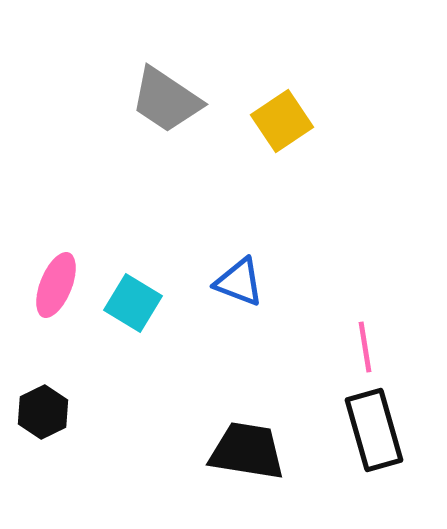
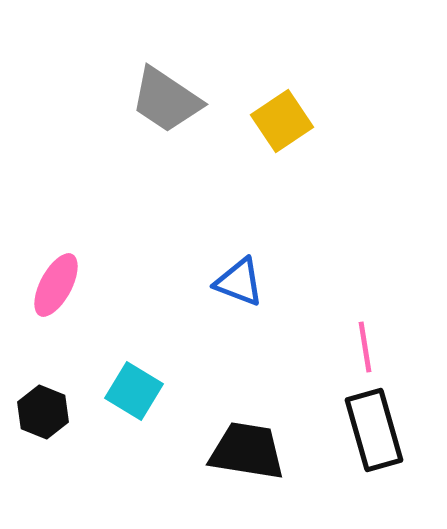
pink ellipse: rotated 6 degrees clockwise
cyan square: moved 1 px right, 88 px down
black hexagon: rotated 12 degrees counterclockwise
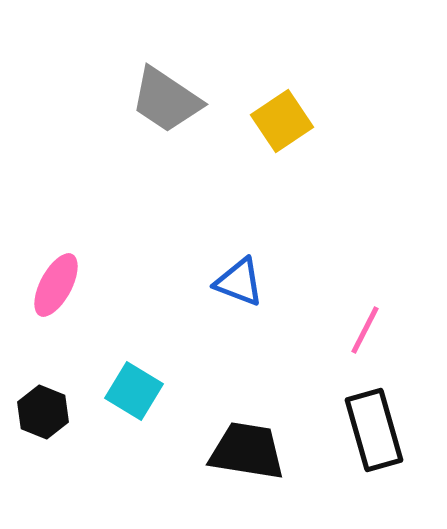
pink line: moved 17 px up; rotated 36 degrees clockwise
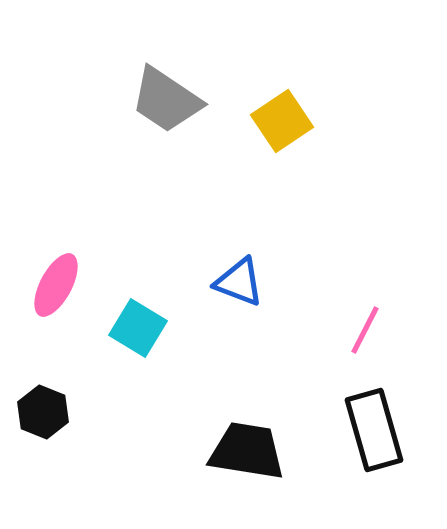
cyan square: moved 4 px right, 63 px up
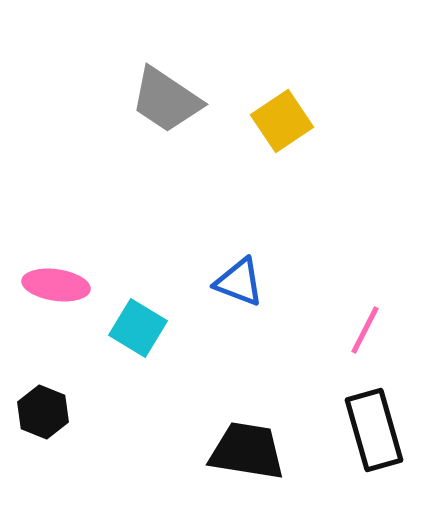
pink ellipse: rotated 70 degrees clockwise
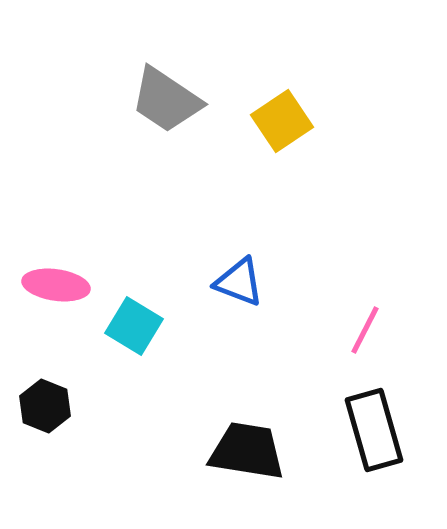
cyan square: moved 4 px left, 2 px up
black hexagon: moved 2 px right, 6 px up
